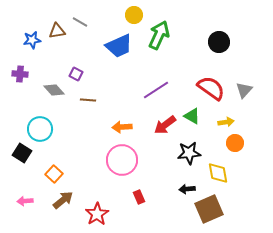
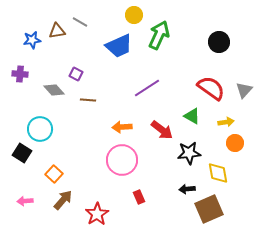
purple line: moved 9 px left, 2 px up
red arrow: moved 3 px left, 5 px down; rotated 105 degrees counterclockwise
brown arrow: rotated 10 degrees counterclockwise
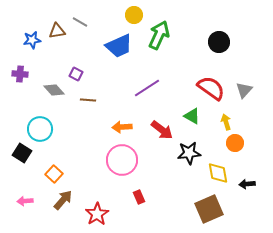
yellow arrow: rotated 98 degrees counterclockwise
black arrow: moved 60 px right, 5 px up
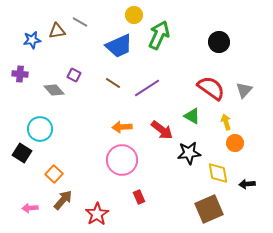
purple square: moved 2 px left, 1 px down
brown line: moved 25 px right, 17 px up; rotated 28 degrees clockwise
pink arrow: moved 5 px right, 7 px down
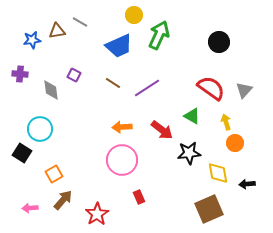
gray diamond: moved 3 px left; rotated 35 degrees clockwise
orange square: rotated 18 degrees clockwise
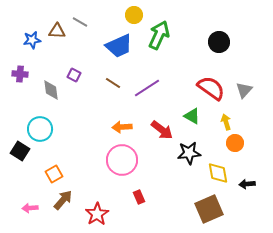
brown triangle: rotated 12 degrees clockwise
black square: moved 2 px left, 2 px up
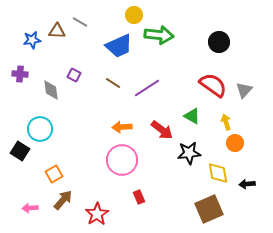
green arrow: rotated 72 degrees clockwise
red semicircle: moved 2 px right, 3 px up
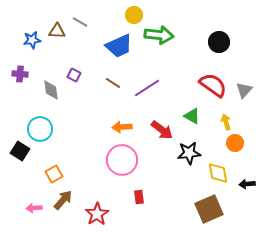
red rectangle: rotated 16 degrees clockwise
pink arrow: moved 4 px right
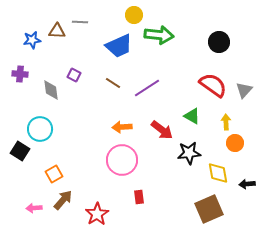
gray line: rotated 28 degrees counterclockwise
yellow arrow: rotated 14 degrees clockwise
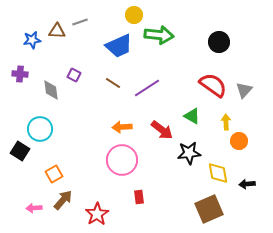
gray line: rotated 21 degrees counterclockwise
orange circle: moved 4 px right, 2 px up
